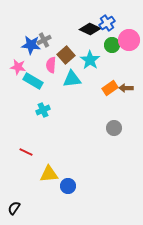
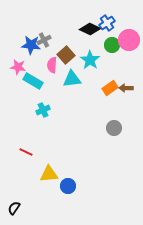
pink semicircle: moved 1 px right
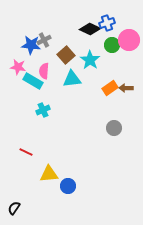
blue cross: rotated 14 degrees clockwise
pink semicircle: moved 8 px left, 6 px down
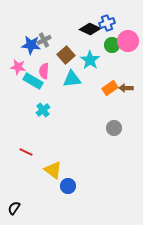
pink circle: moved 1 px left, 1 px down
cyan cross: rotated 16 degrees counterclockwise
yellow triangle: moved 4 px right, 4 px up; rotated 42 degrees clockwise
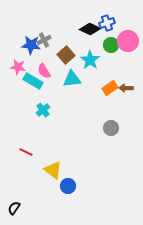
green circle: moved 1 px left
pink semicircle: rotated 35 degrees counterclockwise
gray circle: moved 3 px left
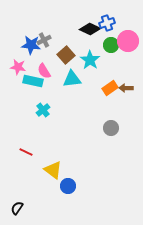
cyan rectangle: rotated 18 degrees counterclockwise
black semicircle: moved 3 px right
